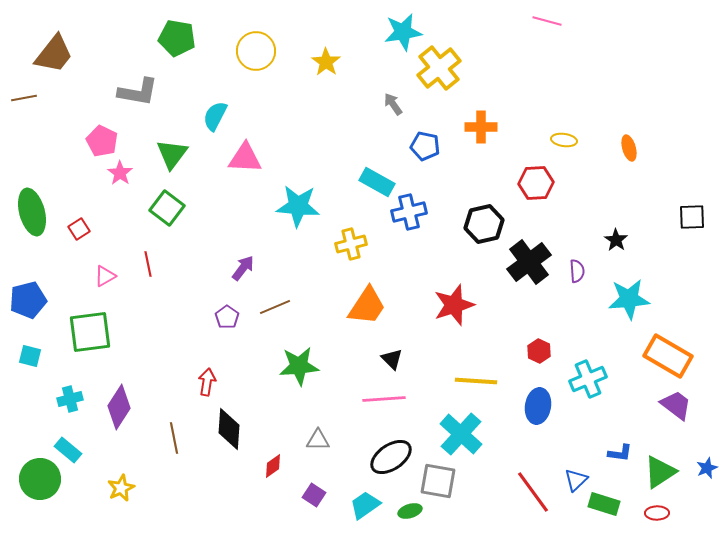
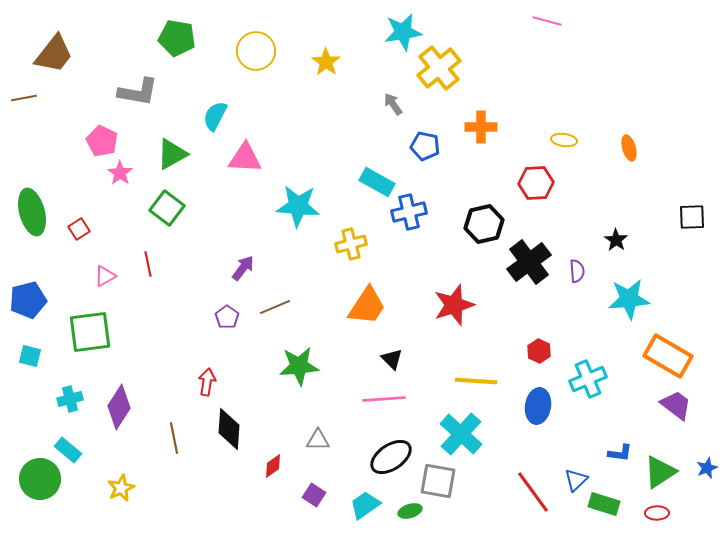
green triangle at (172, 154): rotated 24 degrees clockwise
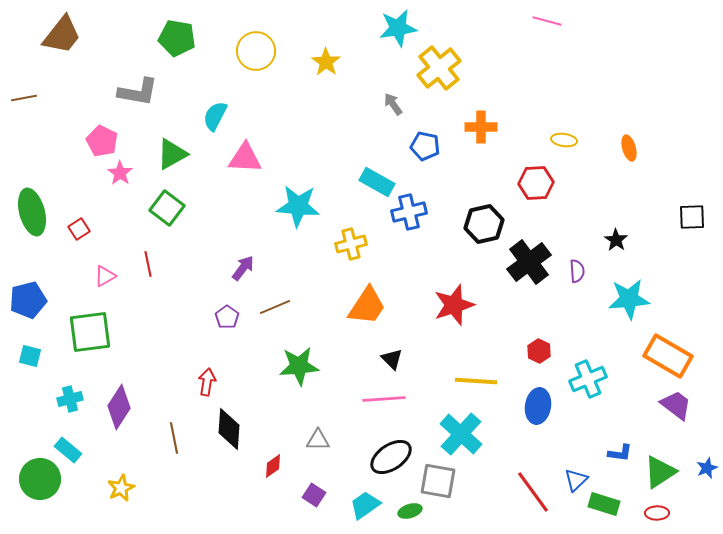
cyan star at (403, 32): moved 5 px left, 4 px up
brown trapezoid at (54, 54): moved 8 px right, 19 px up
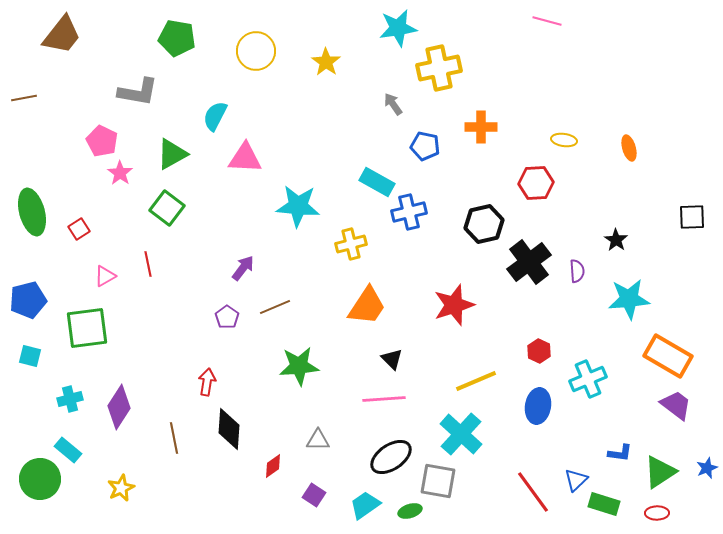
yellow cross at (439, 68): rotated 27 degrees clockwise
green square at (90, 332): moved 3 px left, 4 px up
yellow line at (476, 381): rotated 27 degrees counterclockwise
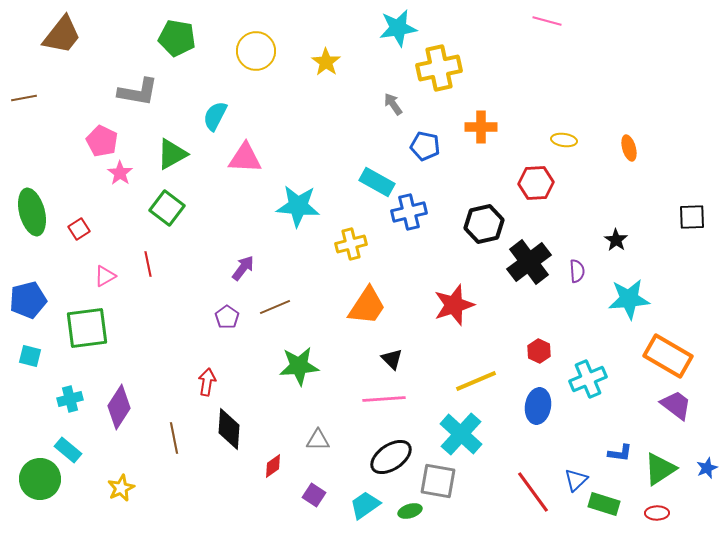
green triangle at (660, 472): moved 3 px up
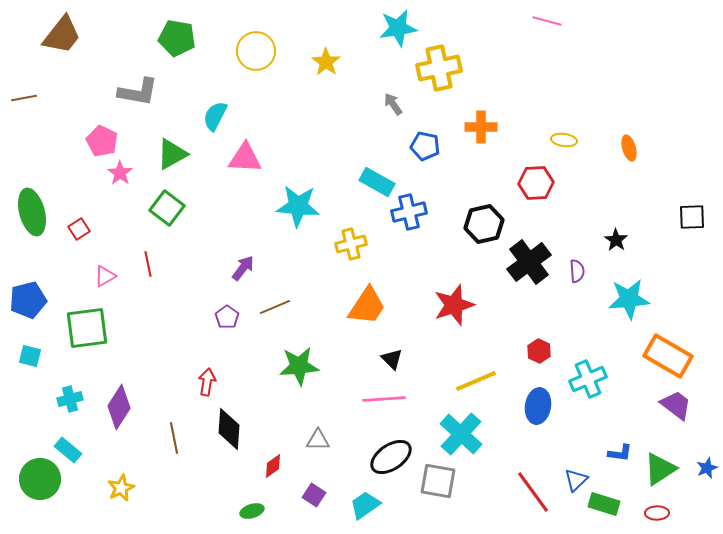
green ellipse at (410, 511): moved 158 px left
